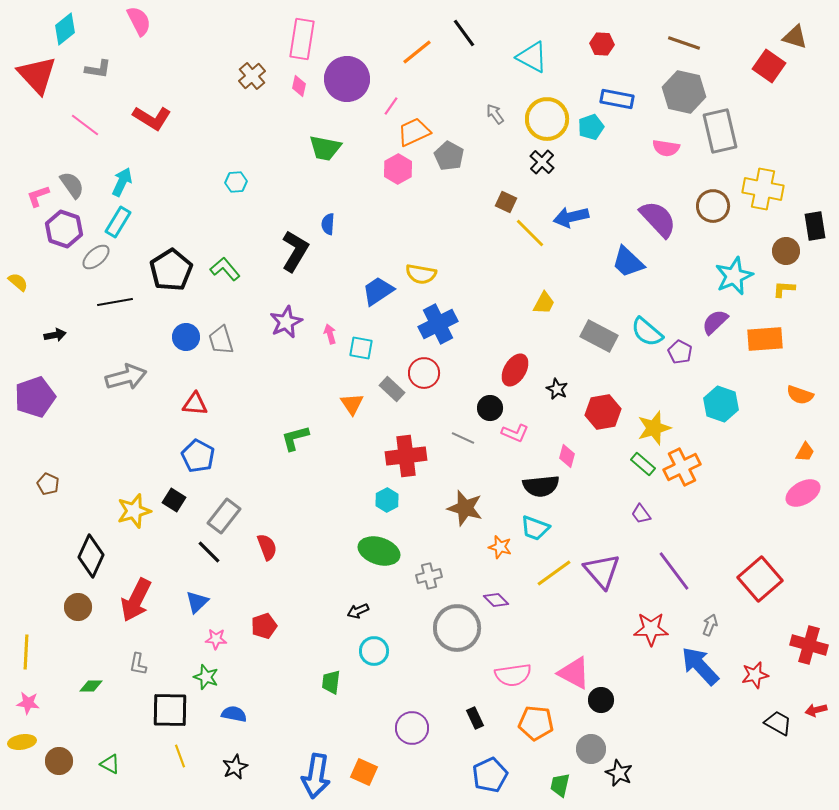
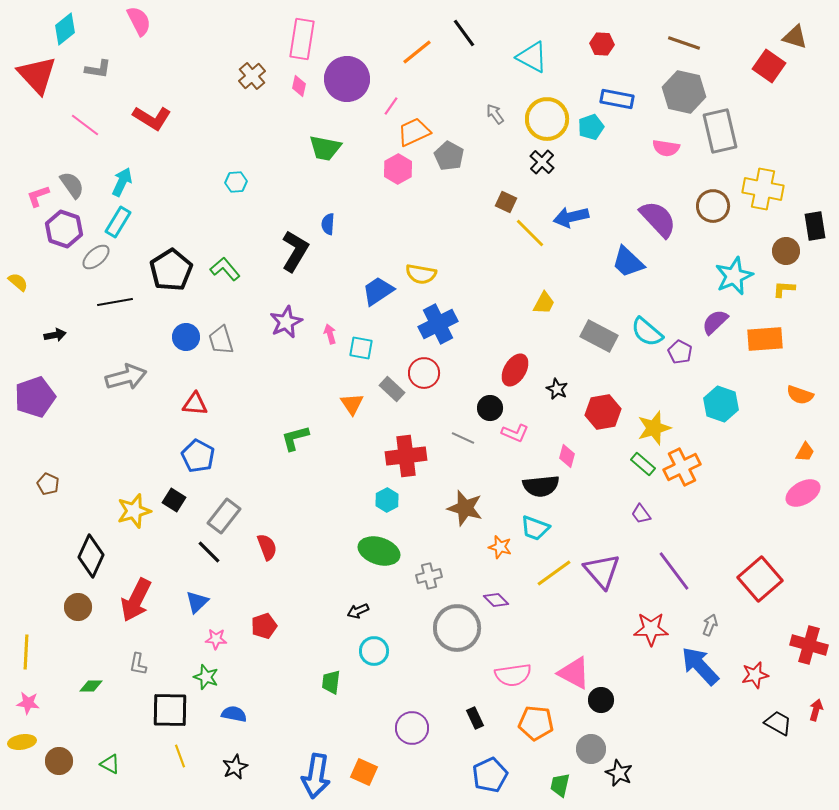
red arrow at (816, 710): rotated 120 degrees clockwise
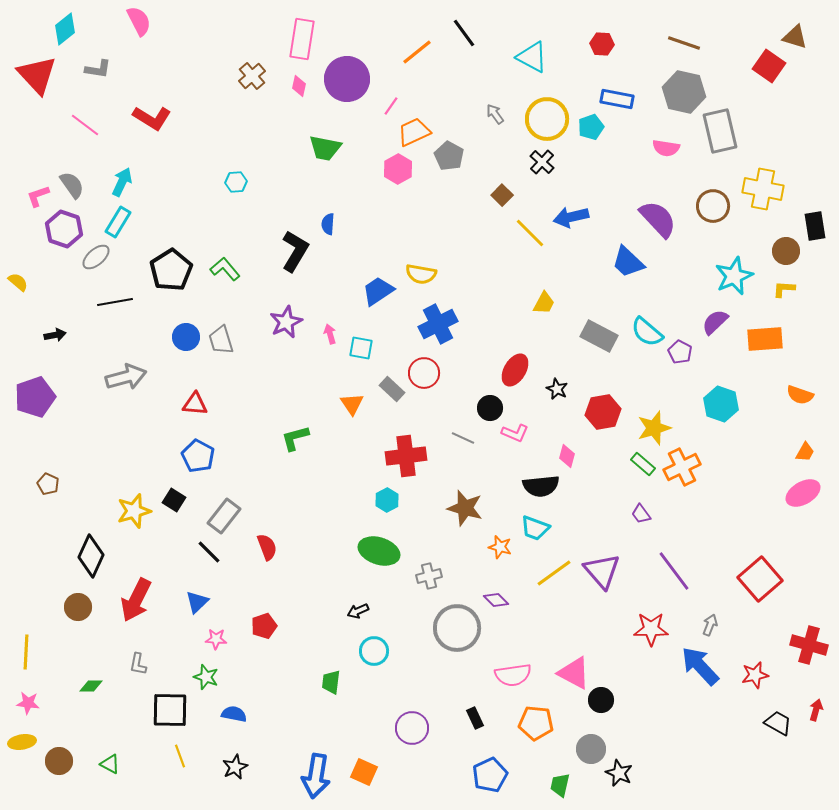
brown square at (506, 202): moved 4 px left, 7 px up; rotated 20 degrees clockwise
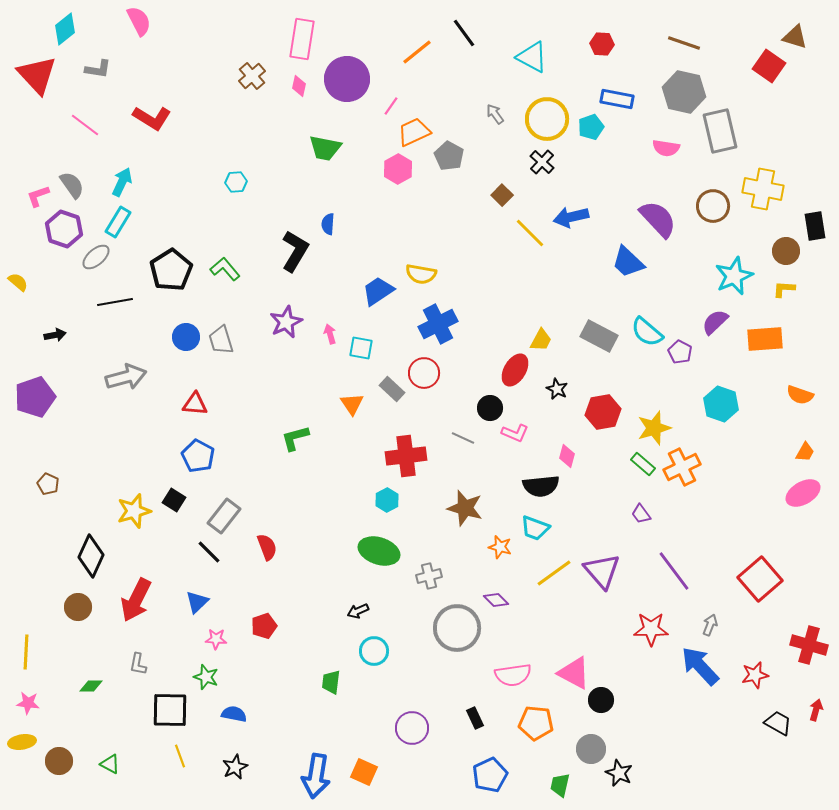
yellow trapezoid at (544, 303): moved 3 px left, 37 px down
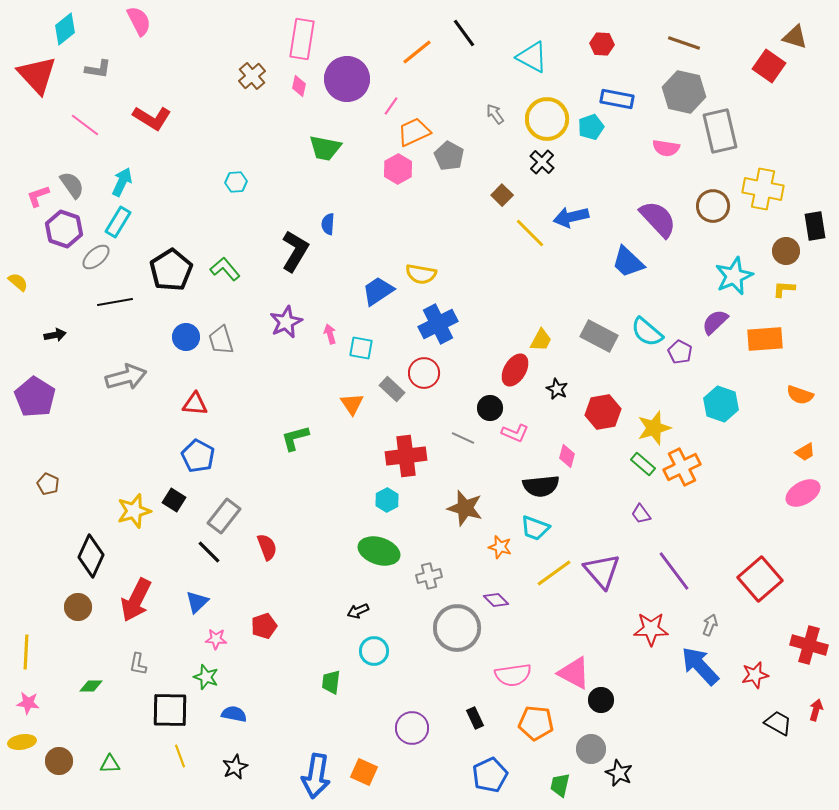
purple pentagon at (35, 397): rotated 21 degrees counterclockwise
orange trapezoid at (805, 452): rotated 30 degrees clockwise
green triangle at (110, 764): rotated 30 degrees counterclockwise
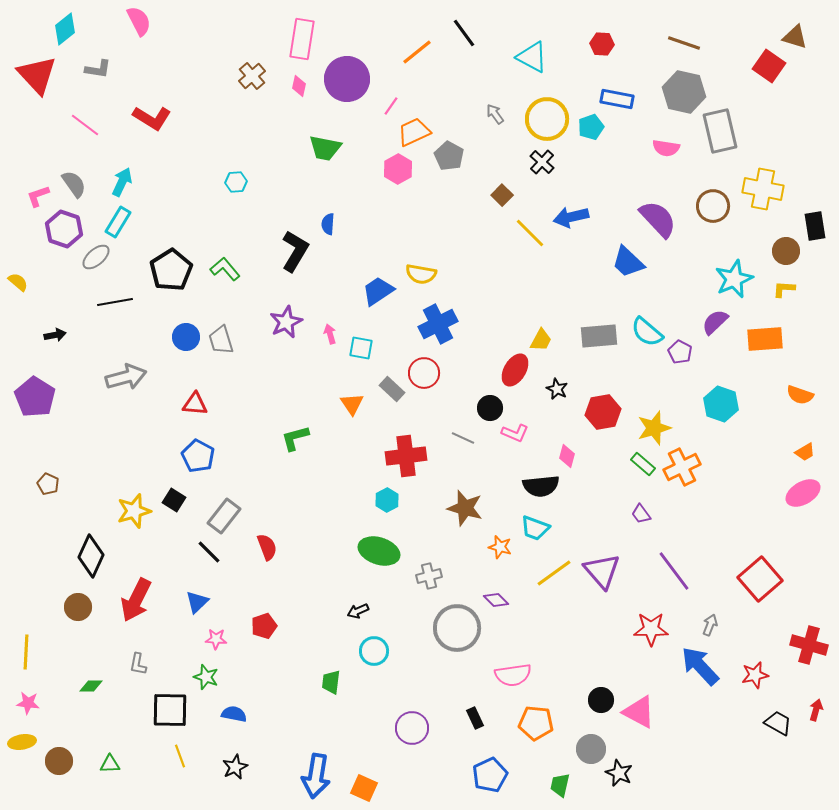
gray semicircle at (72, 185): moved 2 px right, 1 px up
cyan star at (734, 276): moved 3 px down
gray rectangle at (599, 336): rotated 33 degrees counterclockwise
pink triangle at (574, 673): moved 65 px right, 39 px down
orange square at (364, 772): moved 16 px down
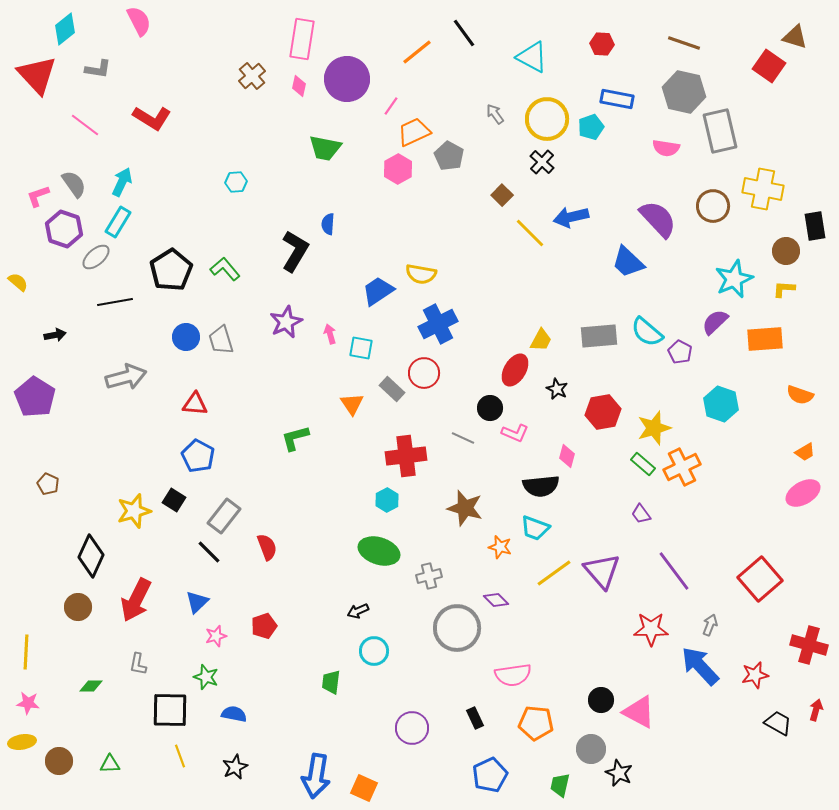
pink star at (216, 639): moved 3 px up; rotated 20 degrees counterclockwise
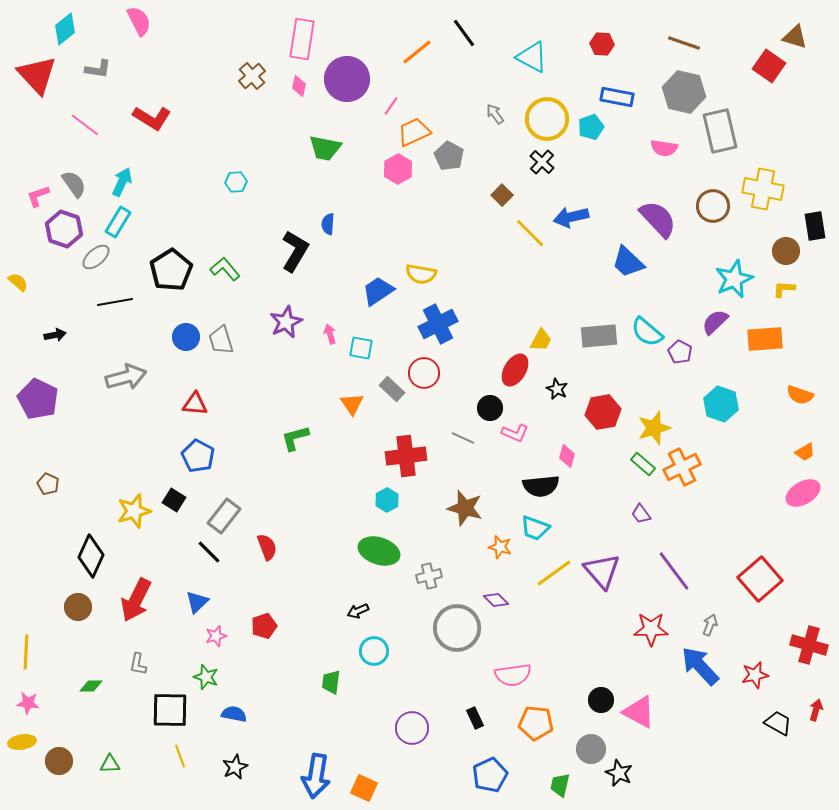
blue rectangle at (617, 99): moved 2 px up
pink semicircle at (666, 148): moved 2 px left
purple pentagon at (35, 397): moved 3 px right, 2 px down; rotated 6 degrees counterclockwise
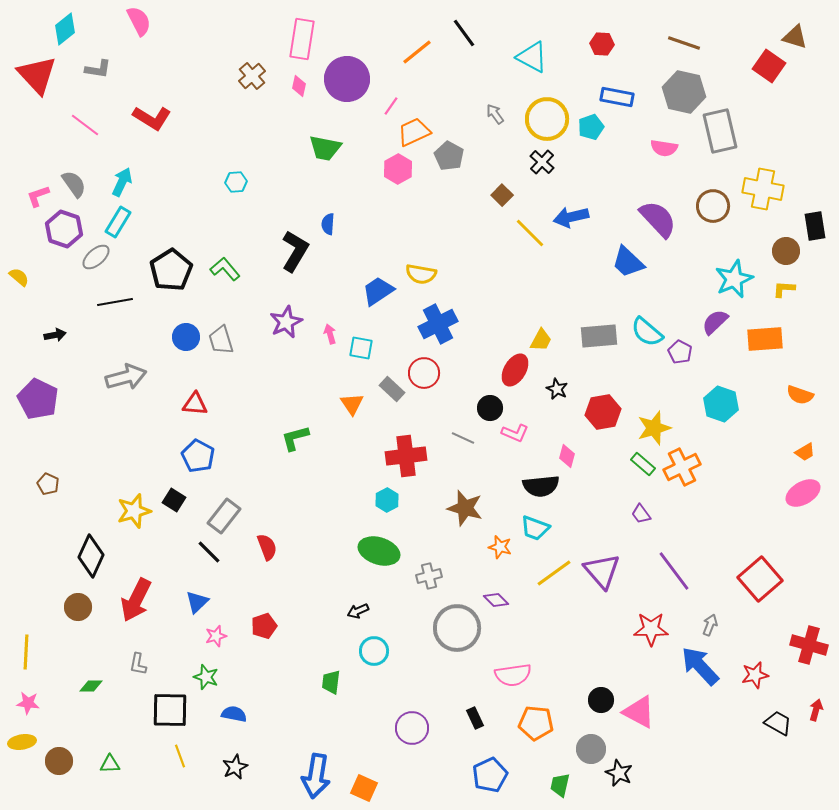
yellow semicircle at (18, 282): moved 1 px right, 5 px up
